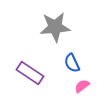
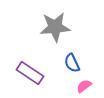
pink semicircle: moved 2 px right
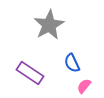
gray star: moved 6 px left, 2 px up; rotated 24 degrees counterclockwise
pink semicircle: rotated 14 degrees counterclockwise
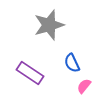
gray star: rotated 12 degrees clockwise
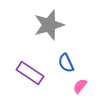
blue semicircle: moved 6 px left
pink semicircle: moved 4 px left
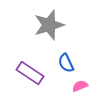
pink semicircle: rotated 28 degrees clockwise
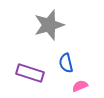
blue semicircle: rotated 12 degrees clockwise
purple rectangle: rotated 16 degrees counterclockwise
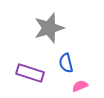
gray star: moved 3 px down
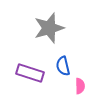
blue semicircle: moved 3 px left, 3 px down
pink semicircle: rotated 112 degrees clockwise
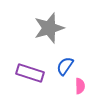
blue semicircle: moved 2 px right; rotated 48 degrees clockwise
